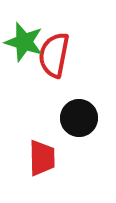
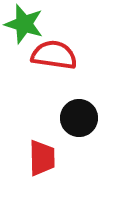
green star: moved 18 px up
red semicircle: rotated 87 degrees clockwise
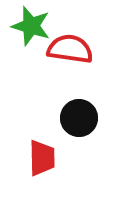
green star: moved 7 px right, 2 px down
red semicircle: moved 16 px right, 6 px up
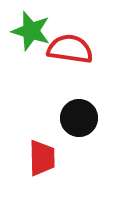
green star: moved 5 px down
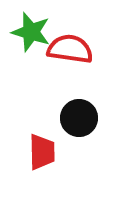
green star: moved 1 px down
red trapezoid: moved 6 px up
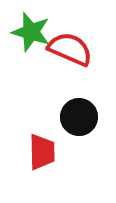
red semicircle: rotated 15 degrees clockwise
black circle: moved 1 px up
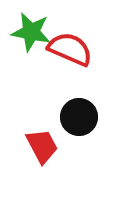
green star: rotated 6 degrees counterclockwise
red trapezoid: moved 6 px up; rotated 27 degrees counterclockwise
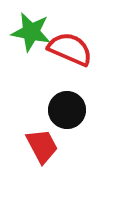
black circle: moved 12 px left, 7 px up
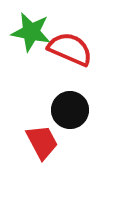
black circle: moved 3 px right
red trapezoid: moved 4 px up
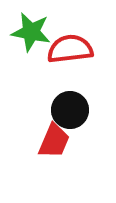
red semicircle: rotated 30 degrees counterclockwise
red trapezoid: moved 12 px right, 1 px up; rotated 51 degrees clockwise
